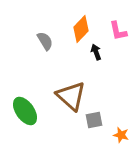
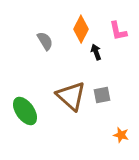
orange diamond: rotated 16 degrees counterclockwise
gray square: moved 8 px right, 25 px up
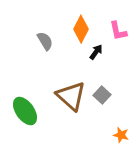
black arrow: rotated 56 degrees clockwise
gray square: rotated 36 degrees counterclockwise
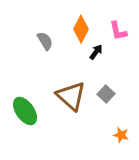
gray square: moved 4 px right, 1 px up
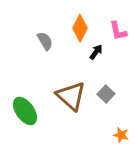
orange diamond: moved 1 px left, 1 px up
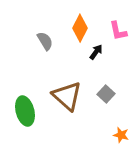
brown triangle: moved 4 px left
green ellipse: rotated 20 degrees clockwise
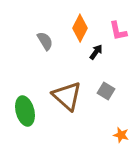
gray square: moved 3 px up; rotated 12 degrees counterclockwise
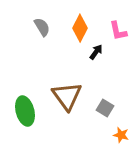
gray semicircle: moved 3 px left, 14 px up
gray square: moved 1 px left, 17 px down
brown triangle: rotated 12 degrees clockwise
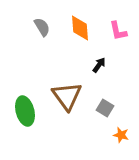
orange diamond: rotated 32 degrees counterclockwise
black arrow: moved 3 px right, 13 px down
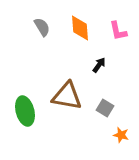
brown triangle: rotated 44 degrees counterclockwise
